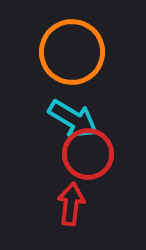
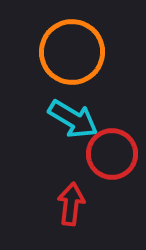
red circle: moved 24 px right
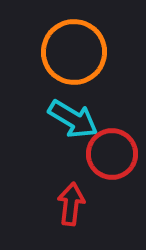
orange circle: moved 2 px right
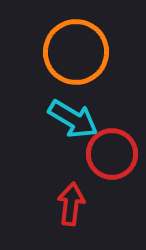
orange circle: moved 2 px right
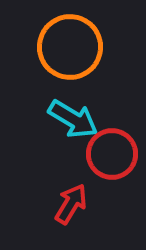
orange circle: moved 6 px left, 5 px up
red arrow: rotated 24 degrees clockwise
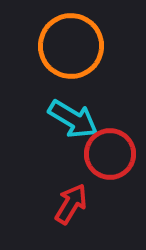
orange circle: moved 1 px right, 1 px up
red circle: moved 2 px left
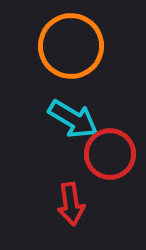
red arrow: rotated 141 degrees clockwise
